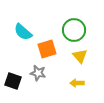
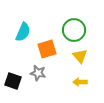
cyan semicircle: rotated 108 degrees counterclockwise
yellow arrow: moved 3 px right, 1 px up
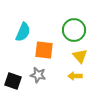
orange square: moved 3 px left, 1 px down; rotated 24 degrees clockwise
gray star: moved 2 px down
yellow arrow: moved 5 px left, 6 px up
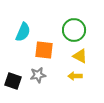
yellow triangle: rotated 21 degrees counterclockwise
gray star: rotated 21 degrees counterclockwise
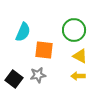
yellow arrow: moved 3 px right
black square: moved 1 px right, 2 px up; rotated 18 degrees clockwise
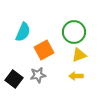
green circle: moved 2 px down
orange square: rotated 36 degrees counterclockwise
yellow triangle: moved 1 px left, 1 px up; rotated 49 degrees counterclockwise
yellow arrow: moved 2 px left
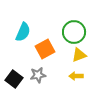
orange square: moved 1 px right, 1 px up
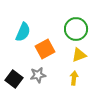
green circle: moved 2 px right, 3 px up
yellow arrow: moved 2 px left, 2 px down; rotated 96 degrees clockwise
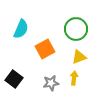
cyan semicircle: moved 2 px left, 3 px up
yellow triangle: moved 2 px down
gray star: moved 13 px right, 8 px down
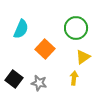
green circle: moved 1 px up
orange square: rotated 18 degrees counterclockwise
yellow triangle: moved 4 px right; rotated 14 degrees counterclockwise
gray star: moved 12 px left; rotated 21 degrees clockwise
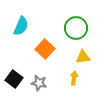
cyan semicircle: moved 3 px up
yellow triangle: rotated 28 degrees clockwise
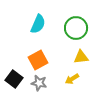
cyan semicircle: moved 17 px right, 2 px up
orange square: moved 7 px left, 11 px down; rotated 18 degrees clockwise
yellow triangle: moved 2 px left
yellow arrow: moved 2 px left, 1 px down; rotated 128 degrees counterclockwise
